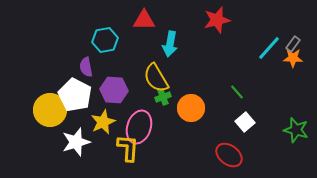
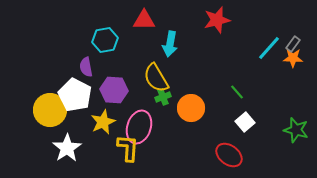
white star: moved 9 px left, 6 px down; rotated 16 degrees counterclockwise
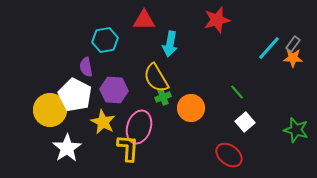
yellow star: rotated 20 degrees counterclockwise
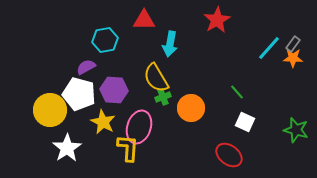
red star: rotated 16 degrees counterclockwise
purple semicircle: rotated 72 degrees clockwise
white pentagon: moved 4 px right, 1 px up; rotated 12 degrees counterclockwise
white square: rotated 24 degrees counterclockwise
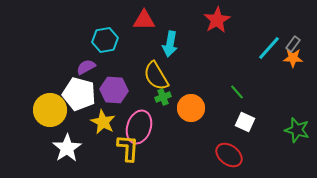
yellow semicircle: moved 2 px up
green star: moved 1 px right
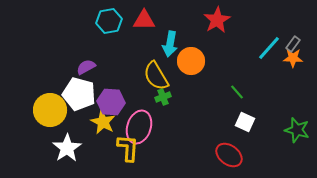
cyan hexagon: moved 4 px right, 19 px up
purple hexagon: moved 3 px left, 12 px down
orange circle: moved 47 px up
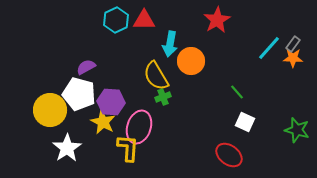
cyan hexagon: moved 7 px right, 1 px up; rotated 15 degrees counterclockwise
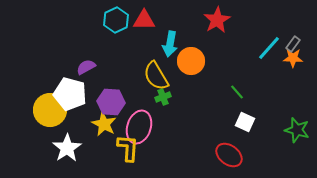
white pentagon: moved 9 px left
yellow star: moved 1 px right, 2 px down
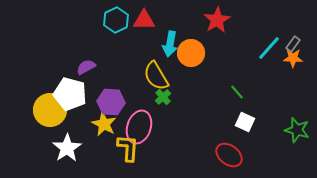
orange circle: moved 8 px up
green cross: rotated 21 degrees counterclockwise
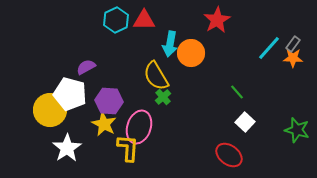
purple hexagon: moved 2 px left, 1 px up
white square: rotated 18 degrees clockwise
